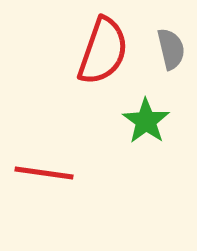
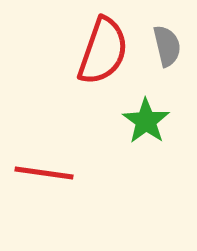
gray semicircle: moved 4 px left, 3 px up
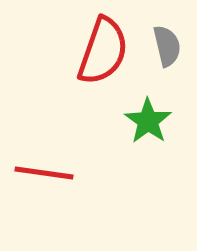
green star: moved 2 px right
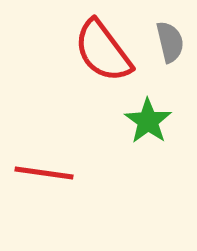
gray semicircle: moved 3 px right, 4 px up
red semicircle: rotated 124 degrees clockwise
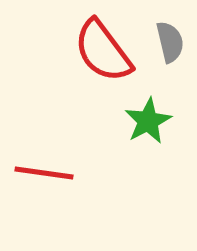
green star: rotated 9 degrees clockwise
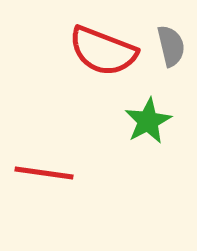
gray semicircle: moved 1 px right, 4 px down
red semicircle: rotated 32 degrees counterclockwise
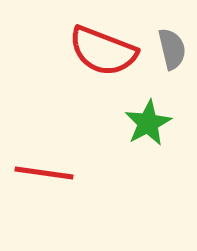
gray semicircle: moved 1 px right, 3 px down
green star: moved 2 px down
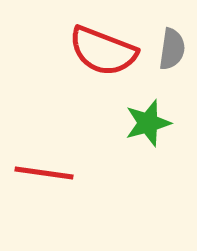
gray semicircle: rotated 21 degrees clockwise
green star: rotated 12 degrees clockwise
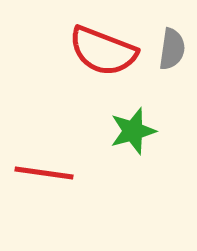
green star: moved 15 px left, 8 px down
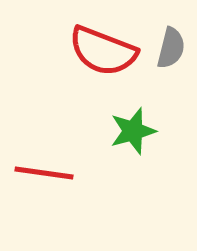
gray semicircle: moved 1 px left, 1 px up; rotated 6 degrees clockwise
